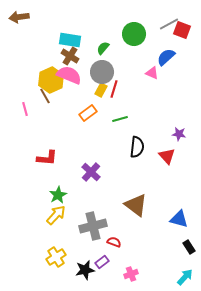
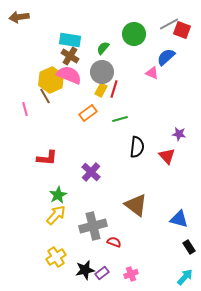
purple rectangle: moved 11 px down
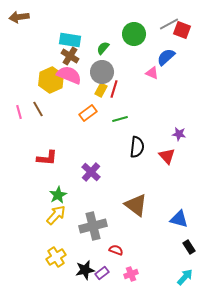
brown line: moved 7 px left, 13 px down
pink line: moved 6 px left, 3 px down
red semicircle: moved 2 px right, 8 px down
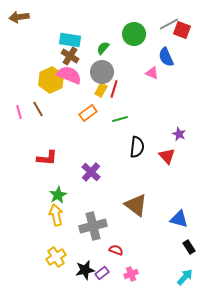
blue semicircle: rotated 72 degrees counterclockwise
purple star: rotated 16 degrees clockwise
yellow arrow: rotated 55 degrees counterclockwise
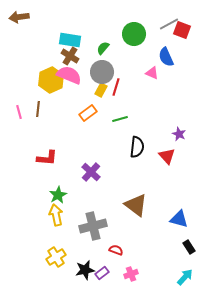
red line: moved 2 px right, 2 px up
brown line: rotated 35 degrees clockwise
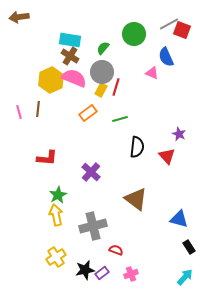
pink semicircle: moved 5 px right, 3 px down
brown triangle: moved 6 px up
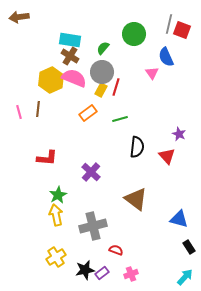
gray line: rotated 48 degrees counterclockwise
pink triangle: rotated 32 degrees clockwise
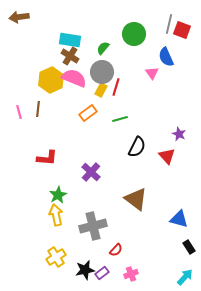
black semicircle: rotated 20 degrees clockwise
red semicircle: rotated 112 degrees clockwise
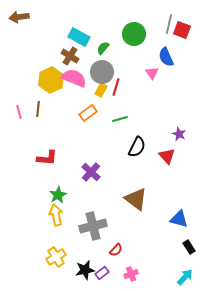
cyan rectangle: moved 9 px right, 3 px up; rotated 20 degrees clockwise
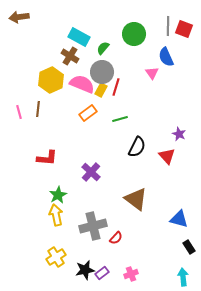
gray line: moved 1 px left, 2 px down; rotated 12 degrees counterclockwise
red square: moved 2 px right, 1 px up
pink semicircle: moved 8 px right, 6 px down
red semicircle: moved 12 px up
cyan arrow: moved 2 px left; rotated 48 degrees counterclockwise
